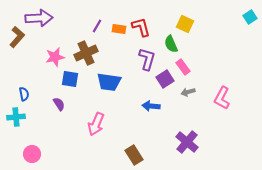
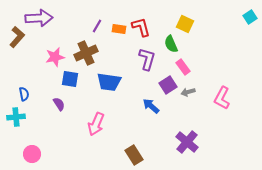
purple square: moved 3 px right, 6 px down
blue arrow: rotated 36 degrees clockwise
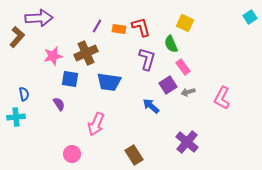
yellow square: moved 1 px up
pink star: moved 2 px left, 1 px up
pink circle: moved 40 px right
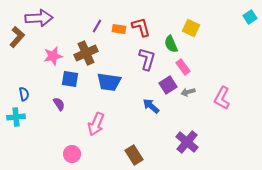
yellow square: moved 6 px right, 5 px down
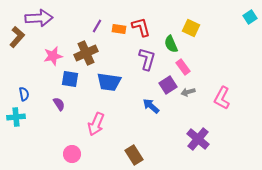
purple cross: moved 11 px right, 3 px up
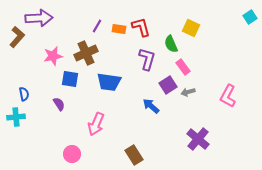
pink L-shape: moved 6 px right, 2 px up
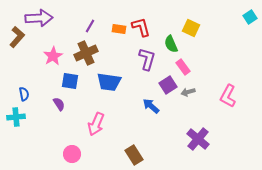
purple line: moved 7 px left
pink star: rotated 18 degrees counterclockwise
blue square: moved 2 px down
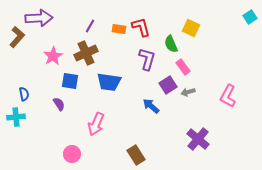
brown rectangle: moved 2 px right
